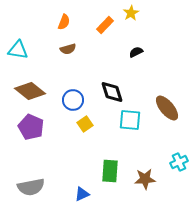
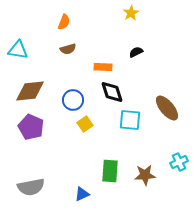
orange rectangle: moved 2 px left, 42 px down; rotated 48 degrees clockwise
brown diamond: rotated 44 degrees counterclockwise
brown star: moved 4 px up
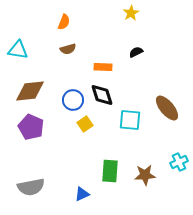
black diamond: moved 10 px left, 3 px down
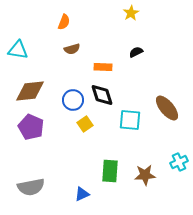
brown semicircle: moved 4 px right
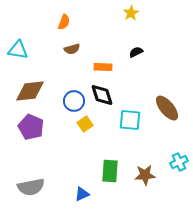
blue circle: moved 1 px right, 1 px down
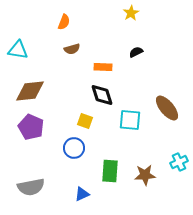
blue circle: moved 47 px down
yellow square: moved 3 px up; rotated 35 degrees counterclockwise
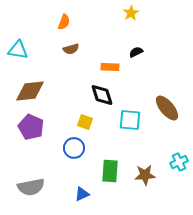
brown semicircle: moved 1 px left
orange rectangle: moved 7 px right
yellow square: moved 1 px down
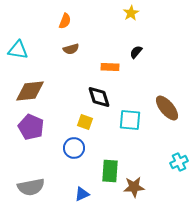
orange semicircle: moved 1 px right, 1 px up
black semicircle: rotated 24 degrees counterclockwise
black diamond: moved 3 px left, 2 px down
brown star: moved 11 px left, 12 px down
